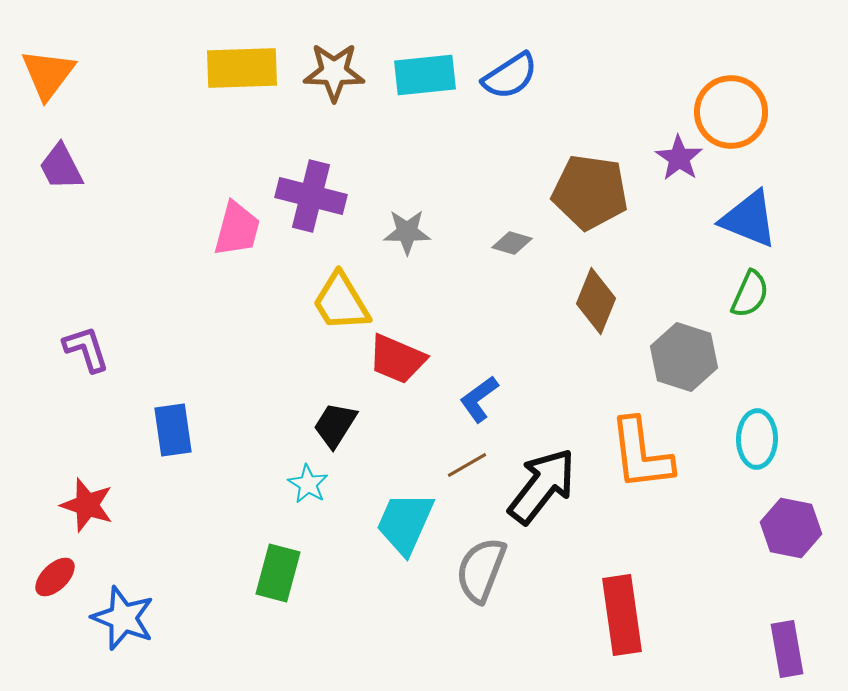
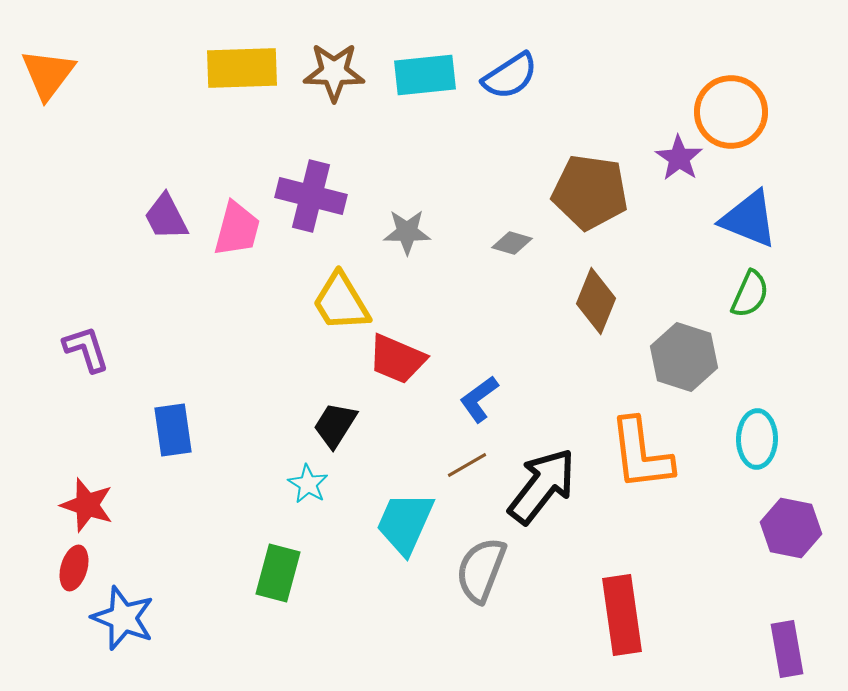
purple trapezoid: moved 105 px right, 50 px down
red ellipse: moved 19 px right, 9 px up; rotated 30 degrees counterclockwise
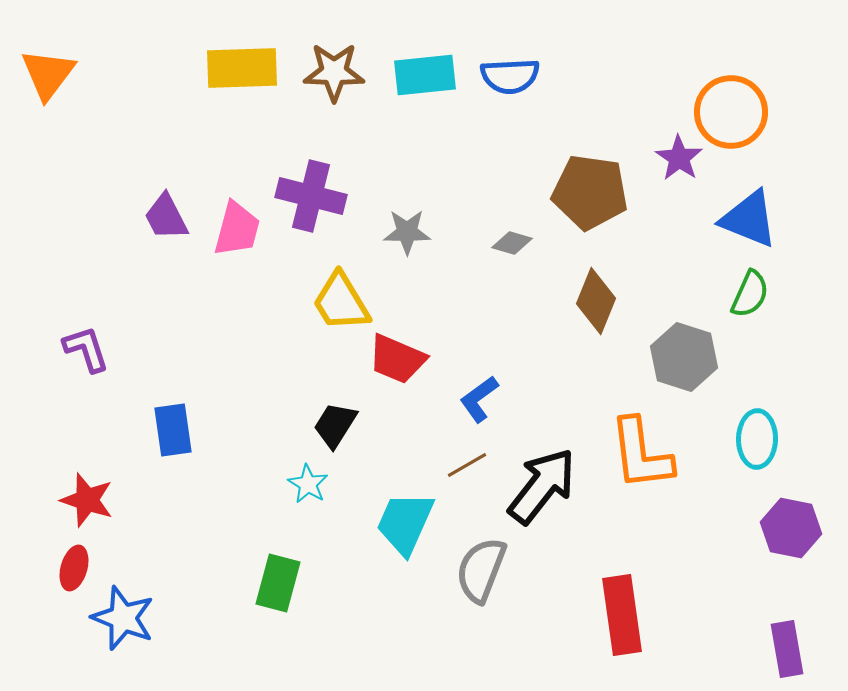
blue semicircle: rotated 30 degrees clockwise
red star: moved 5 px up
green rectangle: moved 10 px down
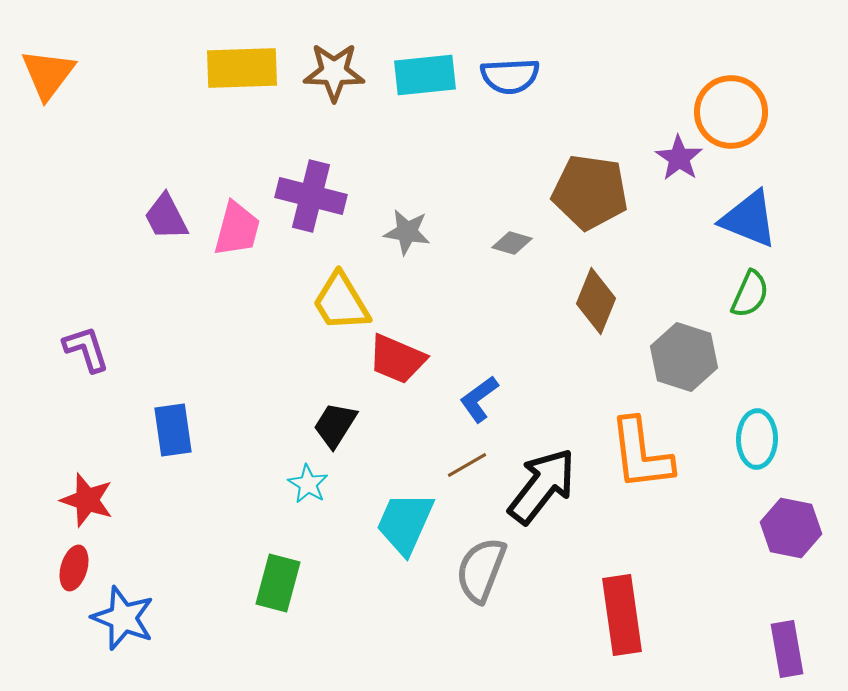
gray star: rotated 9 degrees clockwise
